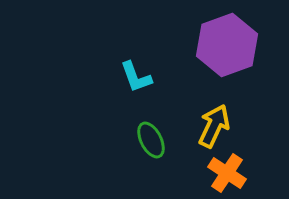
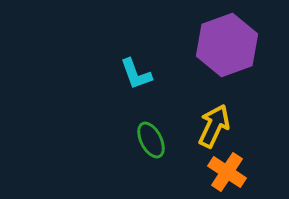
cyan L-shape: moved 3 px up
orange cross: moved 1 px up
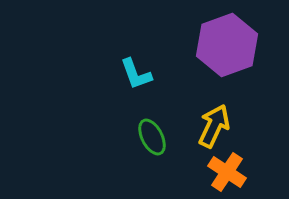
green ellipse: moved 1 px right, 3 px up
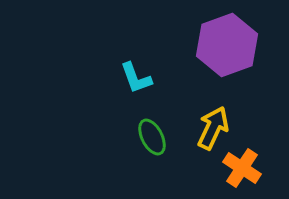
cyan L-shape: moved 4 px down
yellow arrow: moved 1 px left, 2 px down
orange cross: moved 15 px right, 4 px up
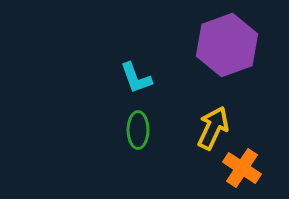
green ellipse: moved 14 px left, 7 px up; rotated 27 degrees clockwise
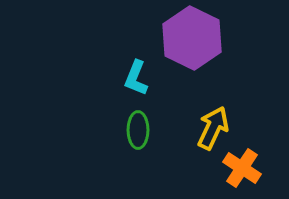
purple hexagon: moved 35 px left, 7 px up; rotated 14 degrees counterclockwise
cyan L-shape: rotated 42 degrees clockwise
